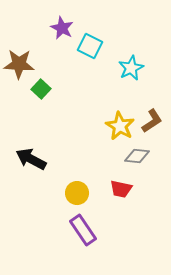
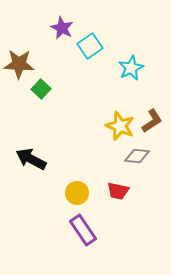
cyan square: rotated 30 degrees clockwise
yellow star: rotated 8 degrees counterclockwise
red trapezoid: moved 3 px left, 2 px down
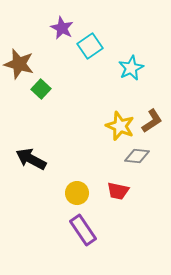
brown star: rotated 12 degrees clockwise
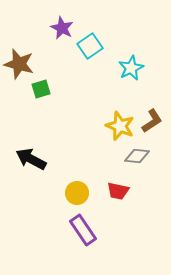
green square: rotated 30 degrees clockwise
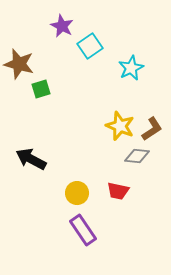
purple star: moved 2 px up
brown L-shape: moved 8 px down
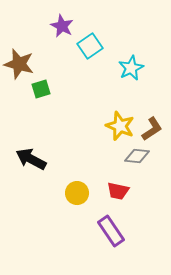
purple rectangle: moved 28 px right, 1 px down
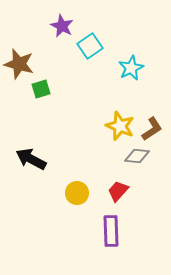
red trapezoid: rotated 120 degrees clockwise
purple rectangle: rotated 32 degrees clockwise
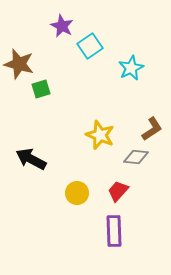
yellow star: moved 20 px left, 9 px down
gray diamond: moved 1 px left, 1 px down
purple rectangle: moved 3 px right
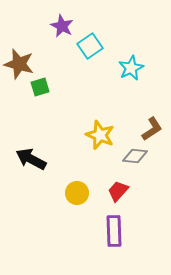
green square: moved 1 px left, 2 px up
gray diamond: moved 1 px left, 1 px up
